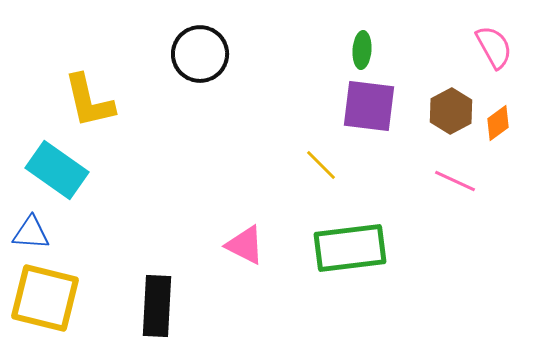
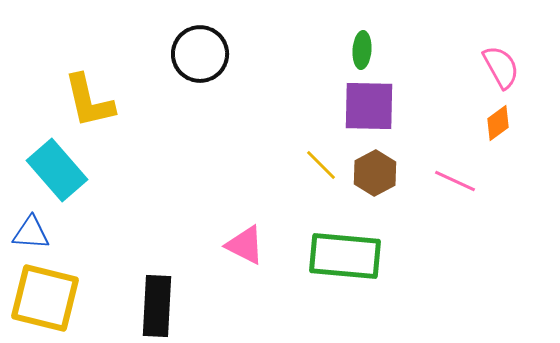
pink semicircle: moved 7 px right, 20 px down
purple square: rotated 6 degrees counterclockwise
brown hexagon: moved 76 px left, 62 px down
cyan rectangle: rotated 14 degrees clockwise
green rectangle: moved 5 px left, 8 px down; rotated 12 degrees clockwise
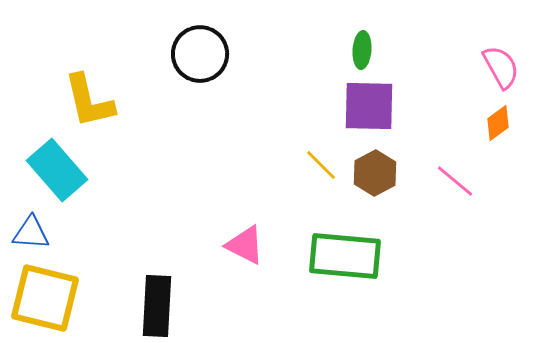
pink line: rotated 15 degrees clockwise
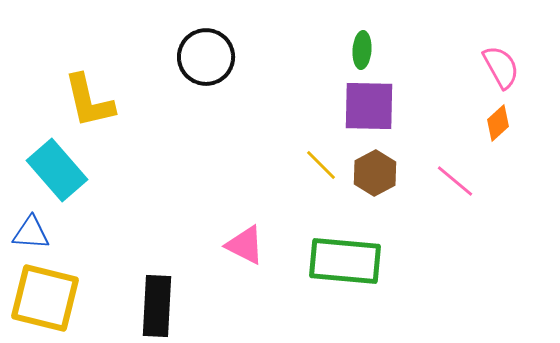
black circle: moved 6 px right, 3 px down
orange diamond: rotated 6 degrees counterclockwise
green rectangle: moved 5 px down
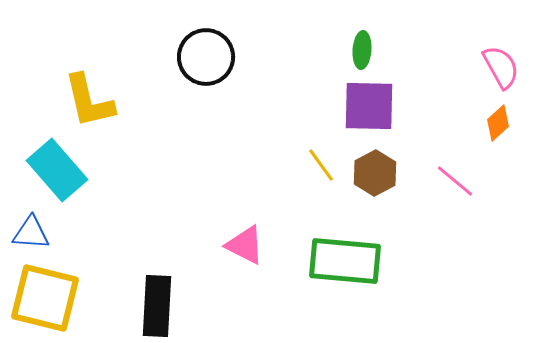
yellow line: rotated 9 degrees clockwise
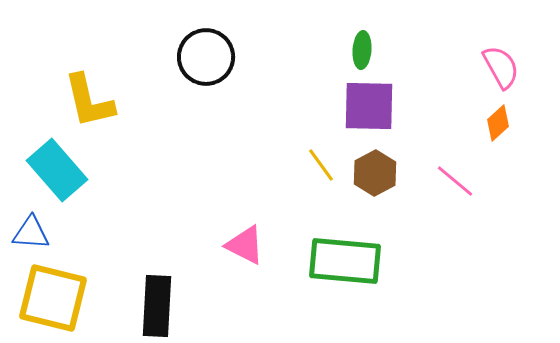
yellow square: moved 8 px right
